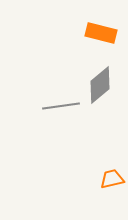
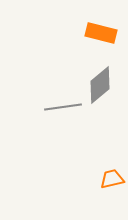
gray line: moved 2 px right, 1 px down
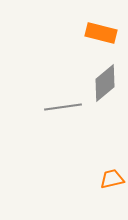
gray diamond: moved 5 px right, 2 px up
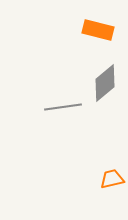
orange rectangle: moved 3 px left, 3 px up
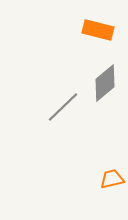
gray line: rotated 36 degrees counterclockwise
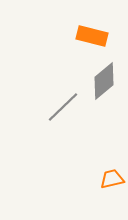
orange rectangle: moved 6 px left, 6 px down
gray diamond: moved 1 px left, 2 px up
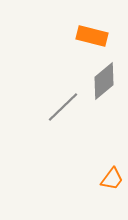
orange trapezoid: rotated 140 degrees clockwise
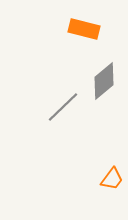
orange rectangle: moved 8 px left, 7 px up
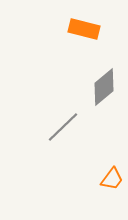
gray diamond: moved 6 px down
gray line: moved 20 px down
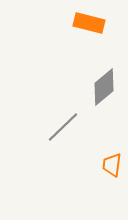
orange rectangle: moved 5 px right, 6 px up
orange trapezoid: moved 14 px up; rotated 150 degrees clockwise
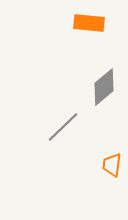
orange rectangle: rotated 8 degrees counterclockwise
